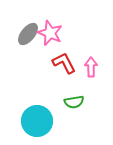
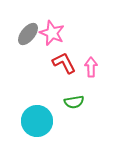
pink star: moved 2 px right
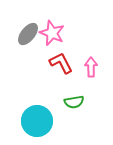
red L-shape: moved 3 px left
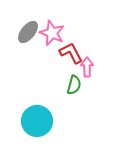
gray ellipse: moved 2 px up
red L-shape: moved 10 px right, 10 px up
pink arrow: moved 4 px left
green semicircle: moved 17 px up; rotated 66 degrees counterclockwise
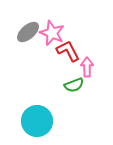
gray ellipse: rotated 10 degrees clockwise
red L-shape: moved 3 px left, 2 px up
green semicircle: rotated 54 degrees clockwise
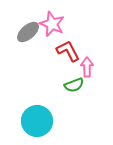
pink star: moved 9 px up
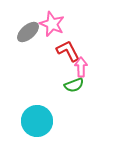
pink arrow: moved 6 px left
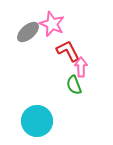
green semicircle: rotated 90 degrees clockwise
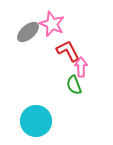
cyan circle: moved 1 px left
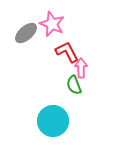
gray ellipse: moved 2 px left, 1 px down
red L-shape: moved 1 px left, 1 px down
pink arrow: moved 1 px down
cyan circle: moved 17 px right
